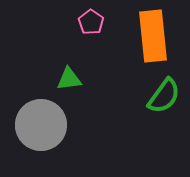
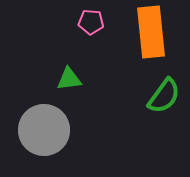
pink pentagon: rotated 30 degrees counterclockwise
orange rectangle: moved 2 px left, 4 px up
gray circle: moved 3 px right, 5 px down
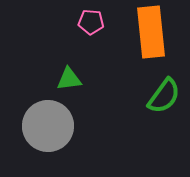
gray circle: moved 4 px right, 4 px up
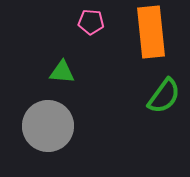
green triangle: moved 7 px left, 7 px up; rotated 12 degrees clockwise
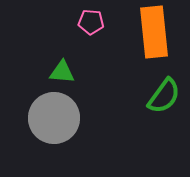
orange rectangle: moved 3 px right
gray circle: moved 6 px right, 8 px up
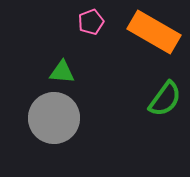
pink pentagon: rotated 25 degrees counterclockwise
orange rectangle: rotated 54 degrees counterclockwise
green semicircle: moved 1 px right, 3 px down
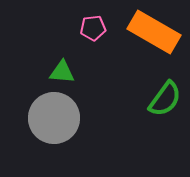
pink pentagon: moved 2 px right, 6 px down; rotated 15 degrees clockwise
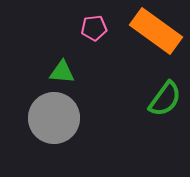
pink pentagon: moved 1 px right
orange rectangle: moved 2 px right, 1 px up; rotated 6 degrees clockwise
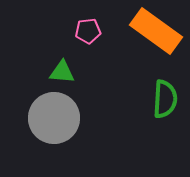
pink pentagon: moved 6 px left, 3 px down
green semicircle: rotated 33 degrees counterclockwise
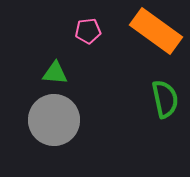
green triangle: moved 7 px left, 1 px down
green semicircle: rotated 15 degrees counterclockwise
gray circle: moved 2 px down
